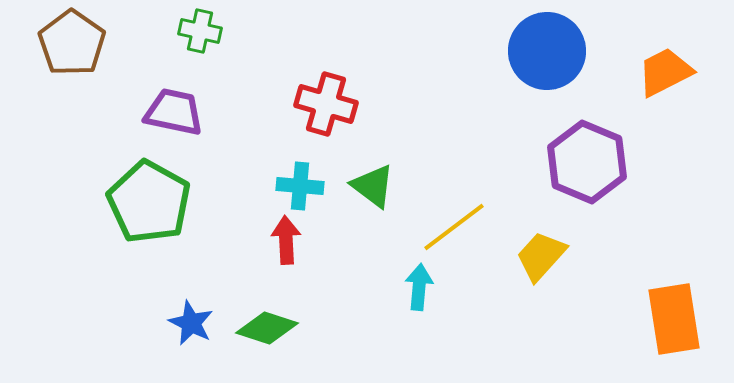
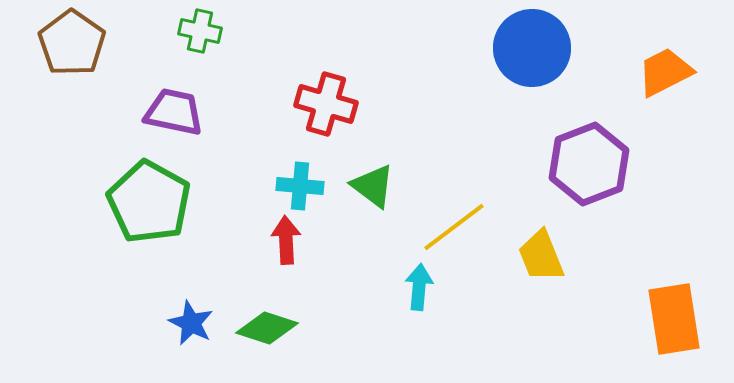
blue circle: moved 15 px left, 3 px up
purple hexagon: moved 2 px right, 2 px down; rotated 16 degrees clockwise
yellow trapezoid: rotated 64 degrees counterclockwise
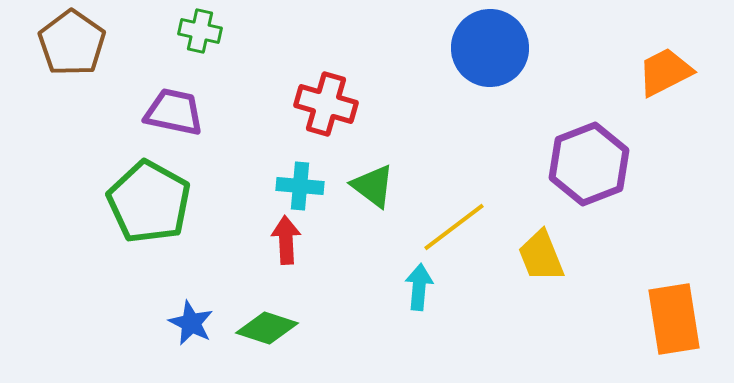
blue circle: moved 42 px left
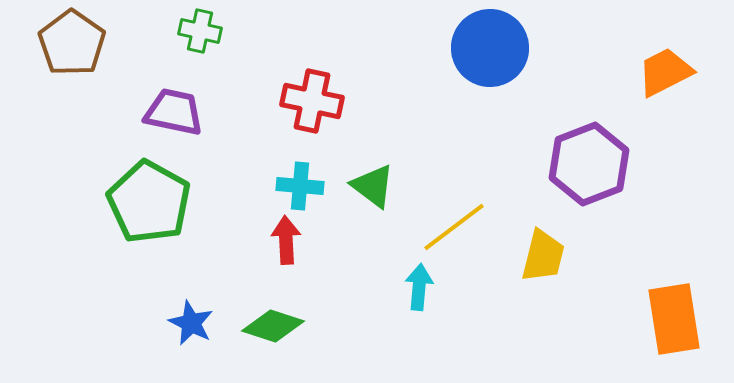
red cross: moved 14 px left, 3 px up; rotated 4 degrees counterclockwise
yellow trapezoid: moved 2 px right; rotated 144 degrees counterclockwise
green diamond: moved 6 px right, 2 px up
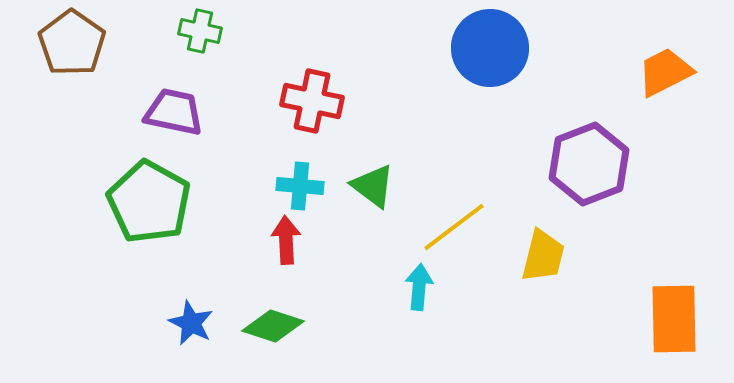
orange rectangle: rotated 8 degrees clockwise
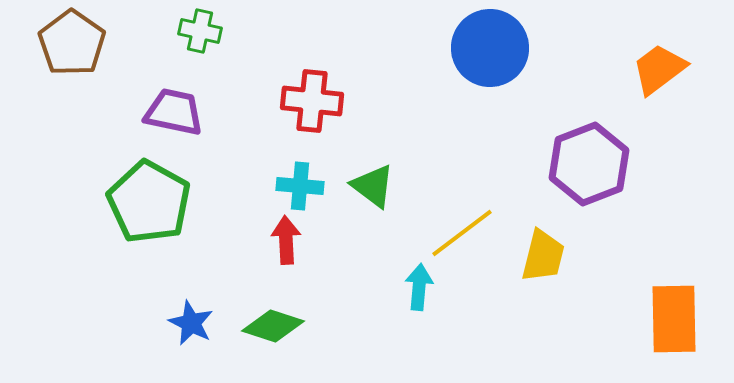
orange trapezoid: moved 6 px left, 3 px up; rotated 10 degrees counterclockwise
red cross: rotated 6 degrees counterclockwise
yellow line: moved 8 px right, 6 px down
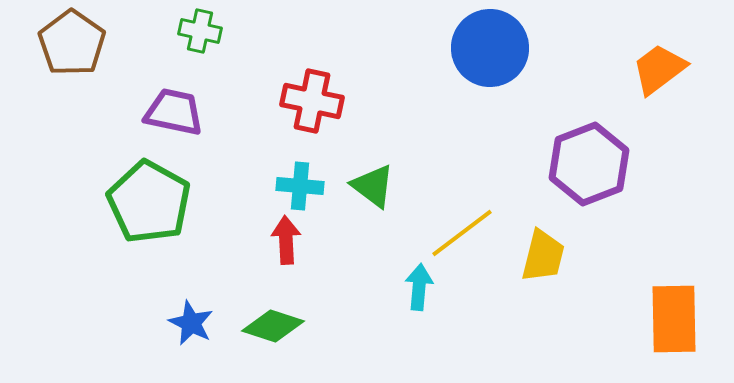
red cross: rotated 6 degrees clockwise
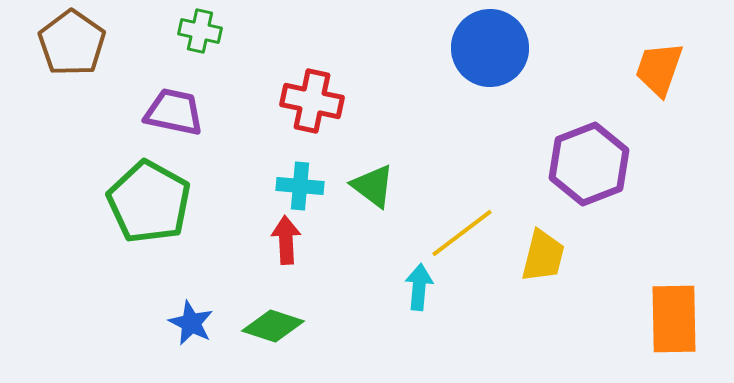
orange trapezoid: rotated 34 degrees counterclockwise
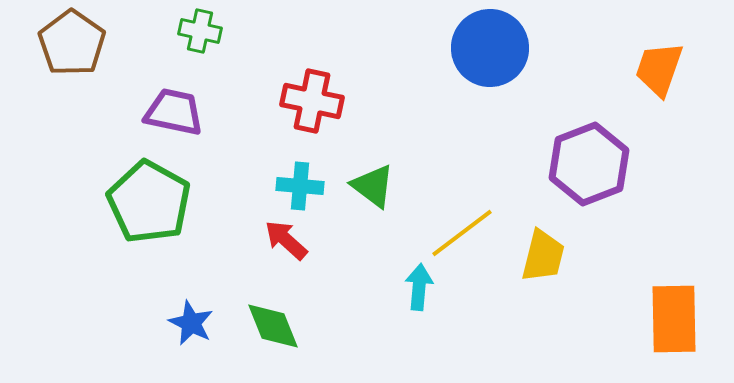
red arrow: rotated 45 degrees counterclockwise
green diamond: rotated 50 degrees clockwise
